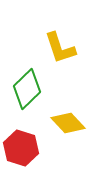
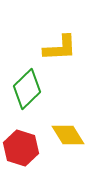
yellow L-shape: rotated 75 degrees counterclockwise
yellow diamond: moved 12 px down; rotated 12 degrees clockwise
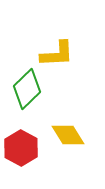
yellow L-shape: moved 3 px left, 6 px down
red hexagon: rotated 12 degrees clockwise
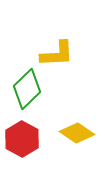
yellow diamond: moved 9 px right, 2 px up; rotated 24 degrees counterclockwise
red hexagon: moved 1 px right, 9 px up
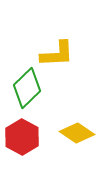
green diamond: moved 1 px up
red hexagon: moved 2 px up
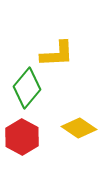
green diamond: rotated 6 degrees counterclockwise
yellow diamond: moved 2 px right, 5 px up
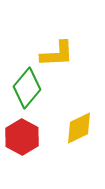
yellow diamond: rotated 60 degrees counterclockwise
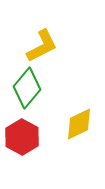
yellow L-shape: moved 15 px left, 8 px up; rotated 24 degrees counterclockwise
yellow diamond: moved 4 px up
